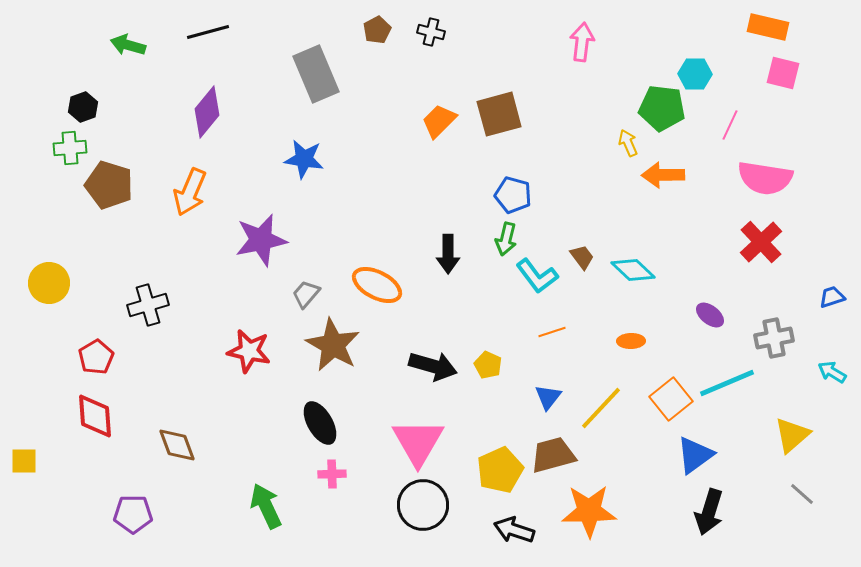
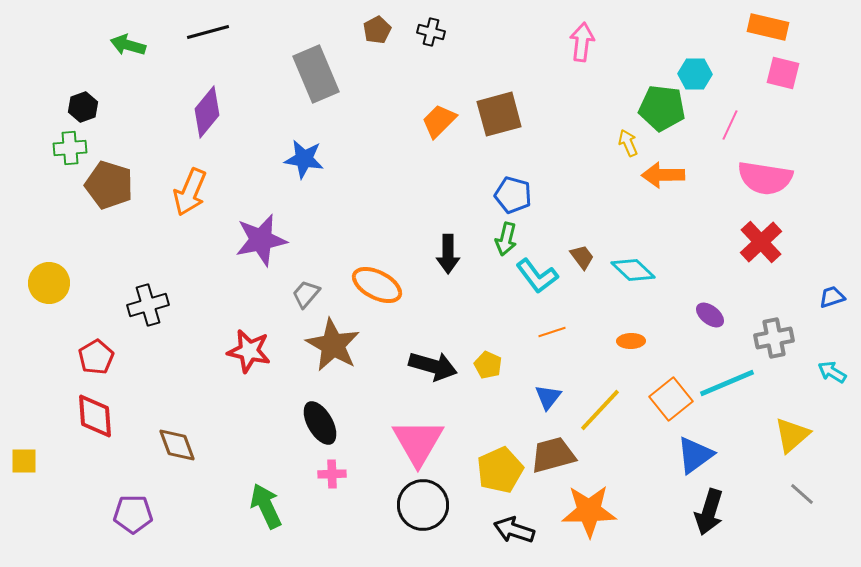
yellow line at (601, 408): moved 1 px left, 2 px down
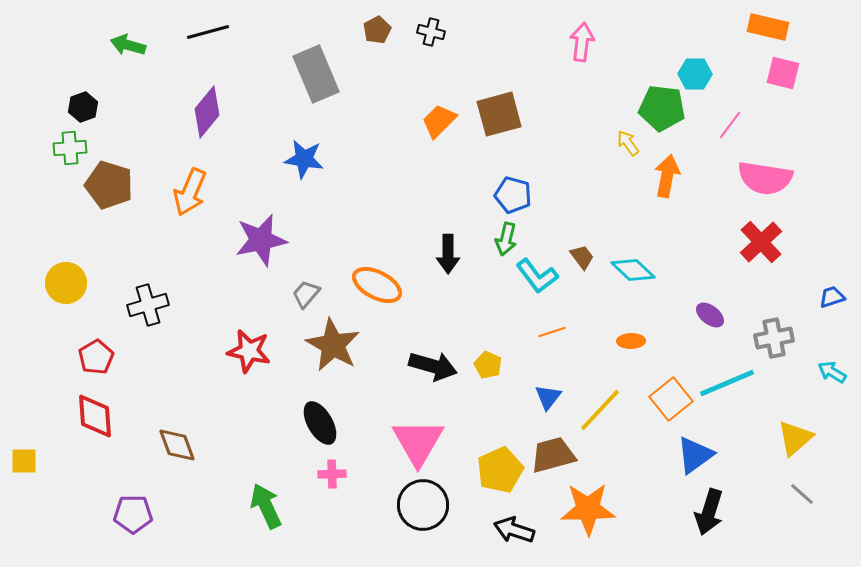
pink line at (730, 125): rotated 12 degrees clockwise
yellow arrow at (628, 143): rotated 12 degrees counterclockwise
orange arrow at (663, 175): moved 4 px right, 1 px down; rotated 102 degrees clockwise
yellow circle at (49, 283): moved 17 px right
yellow triangle at (792, 435): moved 3 px right, 3 px down
orange star at (589, 511): moved 1 px left, 2 px up
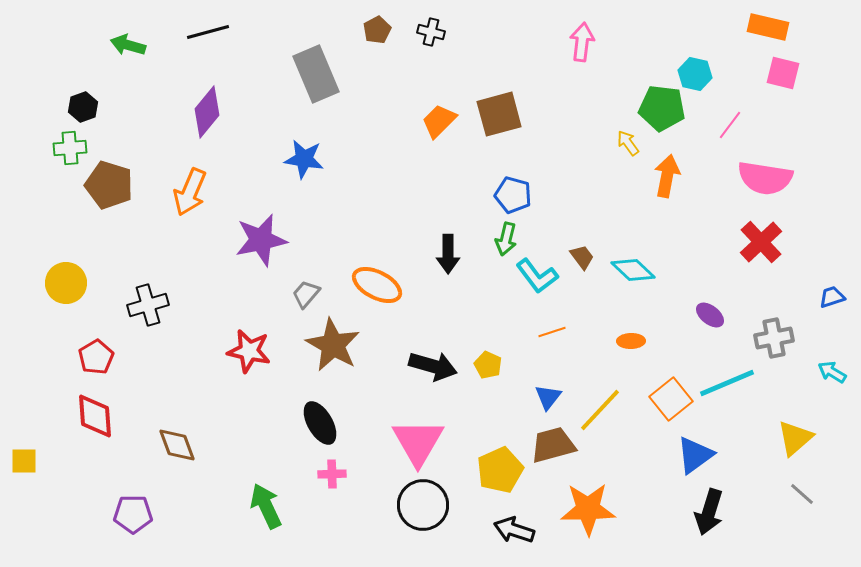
cyan hexagon at (695, 74): rotated 12 degrees clockwise
brown trapezoid at (553, 455): moved 10 px up
